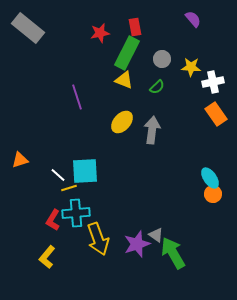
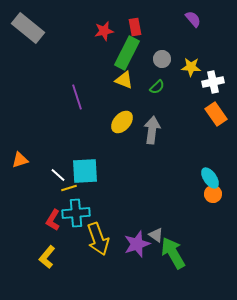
red star: moved 4 px right, 2 px up
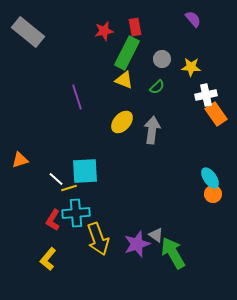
gray rectangle: moved 4 px down
white cross: moved 7 px left, 13 px down
white line: moved 2 px left, 4 px down
yellow L-shape: moved 1 px right, 2 px down
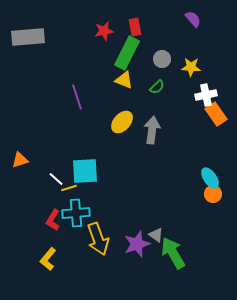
gray rectangle: moved 5 px down; rotated 44 degrees counterclockwise
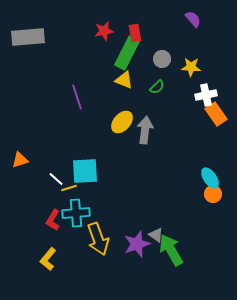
red rectangle: moved 6 px down
gray arrow: moved 7 px left
green arrow: moved 2 px left, 3 px up
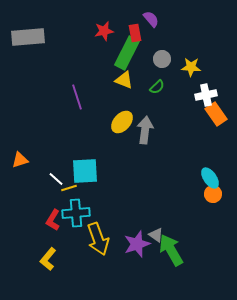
purple semicircle: moved 42 px left
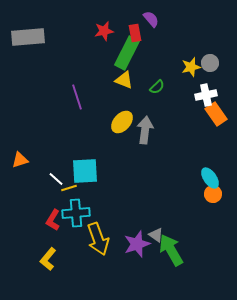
gray circle: moved 48 px right, 4 px down
yellow star: rotated 18 degrees counterclockwise
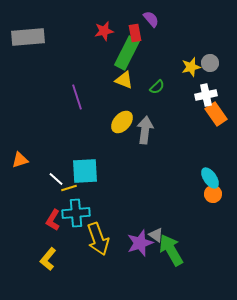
purple star: moved 3 px right, 1 px up
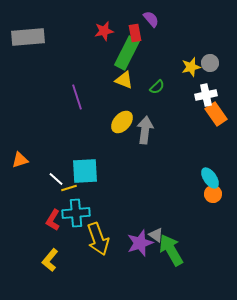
yellow L-shape: moved 2 px right, 1 px down
